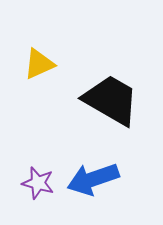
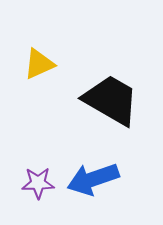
purple star: rotated 16 degrees counterclockwise
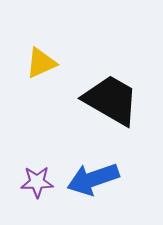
yellow triangle: moved 2 px right, 1 px up
purple star: moved 1 px left, 1 px up
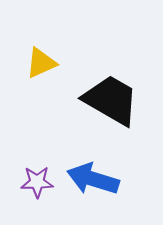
blue arrow: rotated 36 degrees clockwise
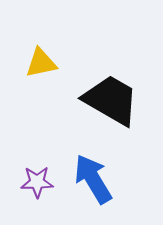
yellow triangle: rotated 12 degrees clockwise
blue arrow: rotated 42 degrees clockwise
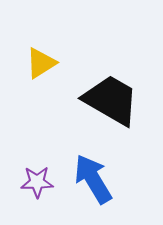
yellow triangle: rotated 20 degrees counterclockwise
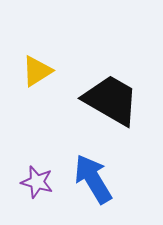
yellow triangle: moved 4 px left, 8 px down
purple star: rotated 16 degrees clockwise
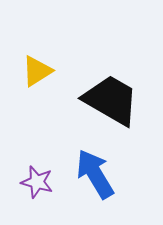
blue arrow: moved 2 px right, 5 px up
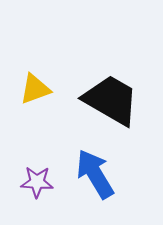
yellow triangle: moved 2 px left, 18 px down; rotated 12 degrees clockwise
purple star: rotated 12 degrees counterclockwise
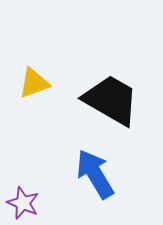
yellow triangle: moved 1 px left, 6 px up
purple star: moved 14 px left, 21 px down; rotated 20 degrees clockwise
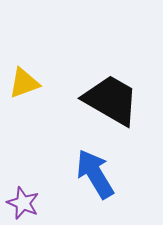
yellow triangle: moved 10 px left
